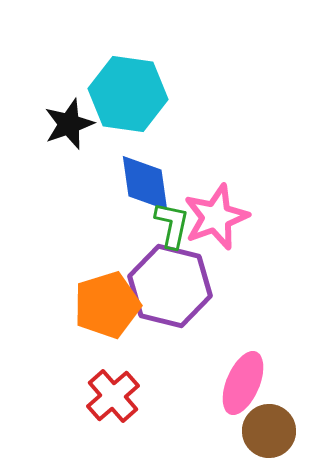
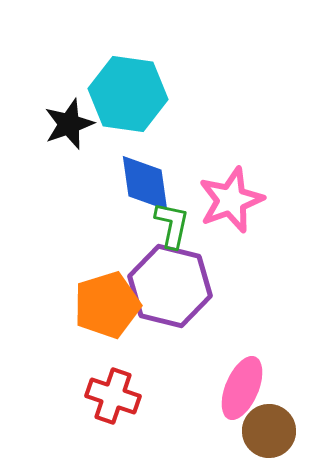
pink star: moved 15 px right, 17 px up
pink ellipse: moved 1 px left, 5 px down
red cross: rotated 30 degrees counterclockwise
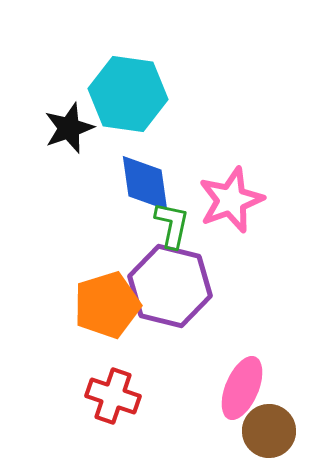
black star: moved 4 px down
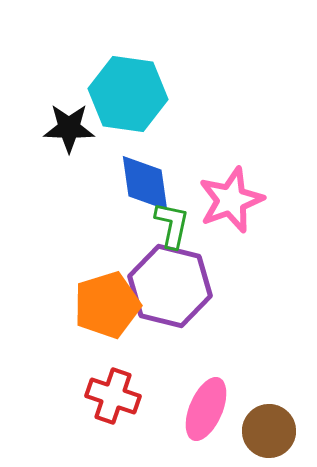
black star: rotated 21 degrees clockwise
pink ellipse: moved 36 px left, 21 px down
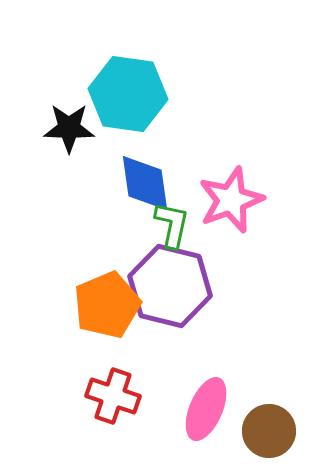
orange pentagon: rotated 6 degrees counterclockwise
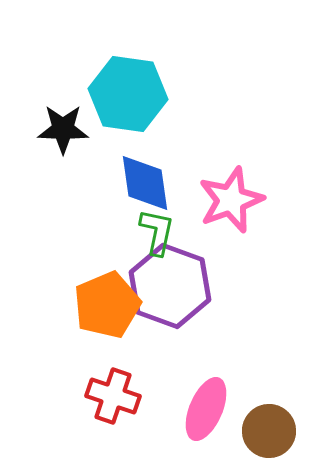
black star: moved 6 px left, 1 px down
green L-shape: moved 15 px left, 7 px down
purple hexagon: rotated 6 degrees clockwise
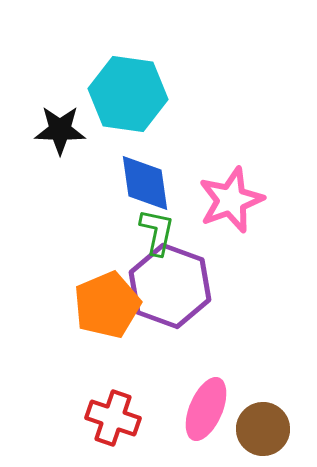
black star: moved 3 px left, 1 px down
red cross: moved 22 px down
brown circle: moved 6 px left, 2 px up
